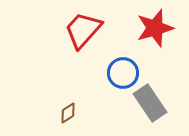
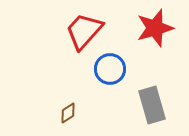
red trapezoid: moved 1 px right, 1 px down
blue circle: moved 13 px left, 4 px up
gray rectangle: moved 2 px right, 2 px down; rotated 18 degrees clockwise
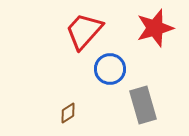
gray rectangle: moved 9 px left
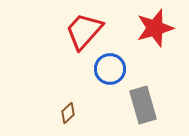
brown diamond: rotated 10 degrees counterclockwise
